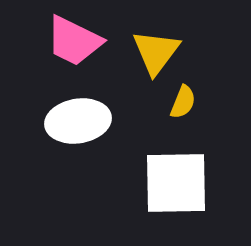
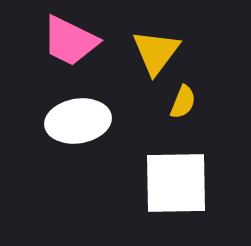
pink trapezoid: moved 4 px left
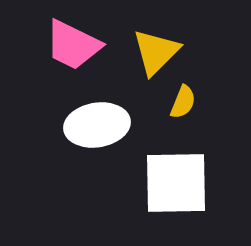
pink trapezoid: moved 3 px right, 4 px down
yellow triangle: rotated 8 degrees clockwise
white ellipse: moved 19 px right, 4 px down
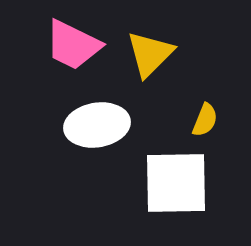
yellow triangle: moved 6 px left, 2 px down
yellow semicircle: moved 22 px right, 18 px down
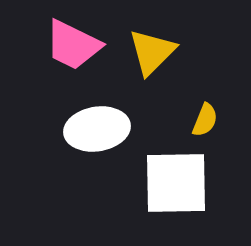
yellow triangle: moved 2 px right, 2 px up
white ellipse: moved 4 px down
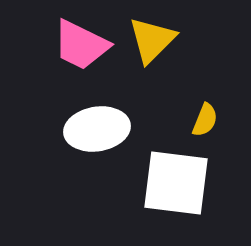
pink trapezoid: moved 8 px right
yellow triangle: moved 12 px up
white square: rotated 8 degrees clockwise
